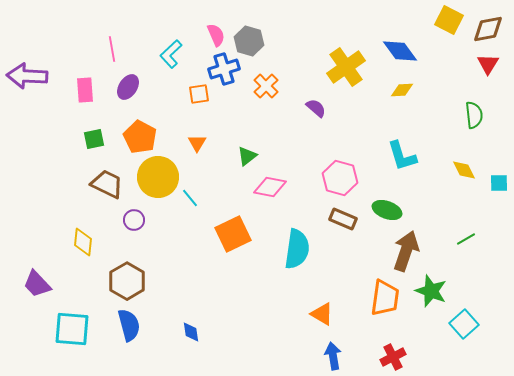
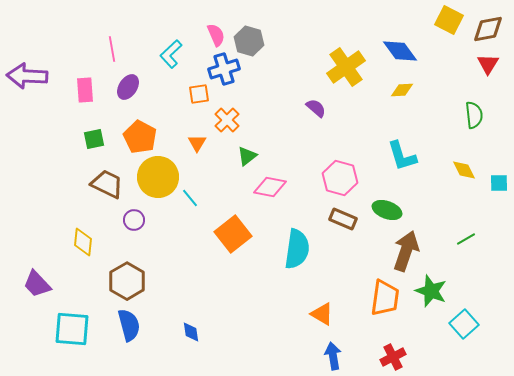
orange cross at (266, 86): moved 39 px left, 34 px down
orange square at (233, 234): rotated 12 degrees counterclockwise
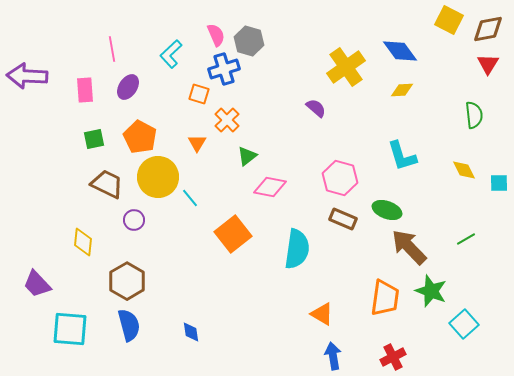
orange square at (199, 94): rotated 25 degrees clockwise
brown arrow at (406, 251): moved 3 px right, 4 px up; rotated 63 degrees counterclockwise
cyan square at (72, 329): moved 2 px left
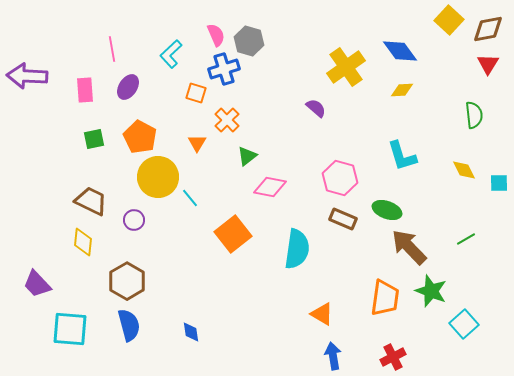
yellow square at (449, 20): rotated 16 degrees clockwise
orange square at (199, 94): moved 3 px left, 1 px up
brown trapezoid at (107, 184): moved 16 px left, 17 px down
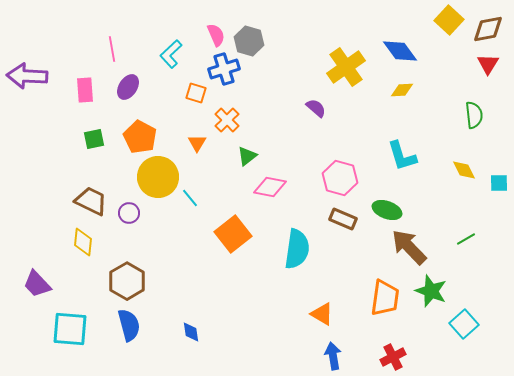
purple circle at (134, 220): moved 5 px left, 7 px up
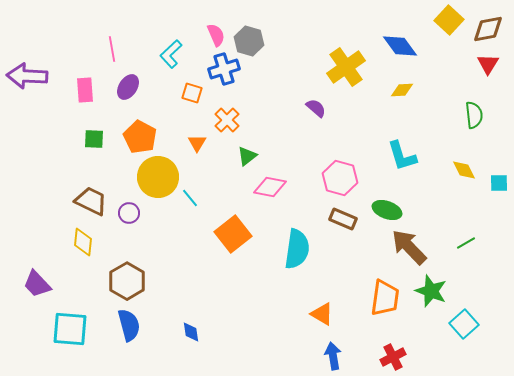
blue diamond at (400, 51): moved 5 px up
orange square at (196, 93): moved 4 px left
green square at (94, 139): rotated 15 degrees clockwise
green line at (466, 239): moved 4 px down
